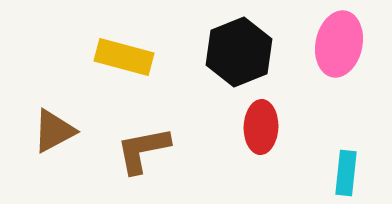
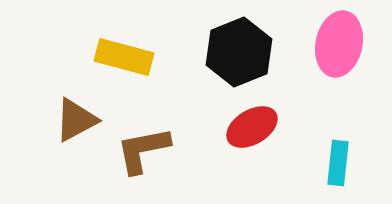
red ellipse: moved 9 px left; rotated 57 degrees clockwise
brown triangle: moved 22 px right, 11 px up
cyan rectangle: moved 8 px left, 10 px up
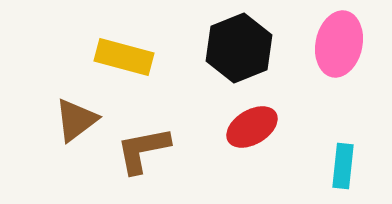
black hexagon: moved 4 px up
brown triangle: rotated 9 degrees counterclockwise
cyan rectangle: moved 5 px right, 3 px down
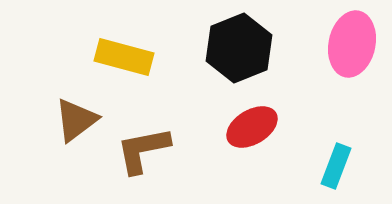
pink ellipse: moved 13 px right
cyan rectangle: moved 7 px left; rotated 15 degrees clockwise
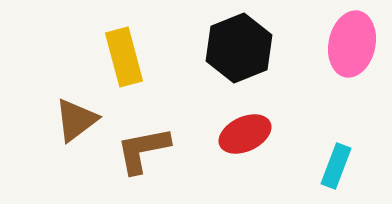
yellow rectangle: rotated 60 degrees clockwise
red ellipse: moved 7 px left, 7 px down; rotated 6 degrees clockwise
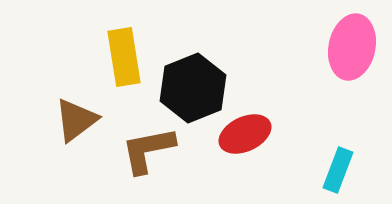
pink ellipse: moved 3 px down
black hexagon: moved 46 px left, 40 px down
yellow rectangle: rotated 6 degrees clockwise
brown L-shape: moved 5 px right
cyan rectangle: moved 2 px right, 4 px down
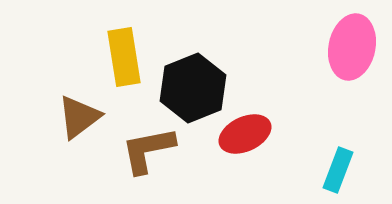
brown triangle: moved 3 px right, 3 px up
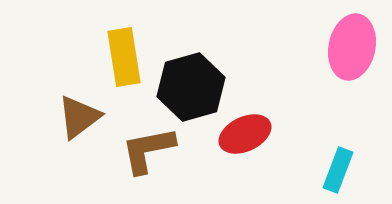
black hexagon: moved 2 px left, 1 px up; rotated 6 degrees clockwise
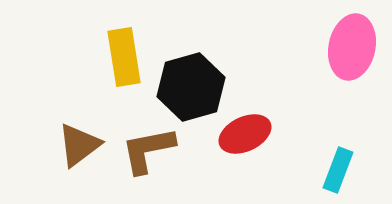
brown triangle: moved 28 px down
